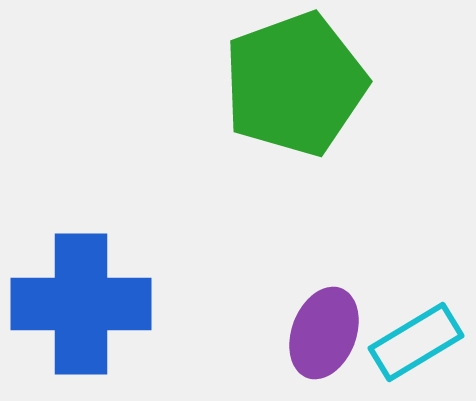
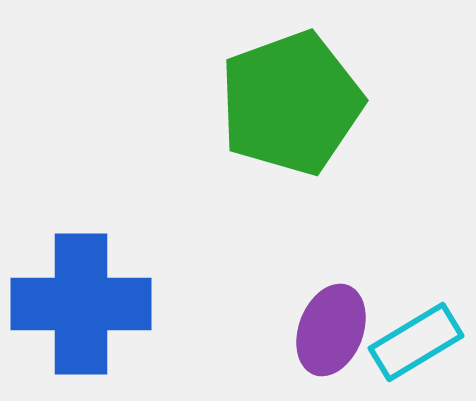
green pentagon: moved 4 px left, 19 px down
purple ellipse: moved 7 px right, 3 px up
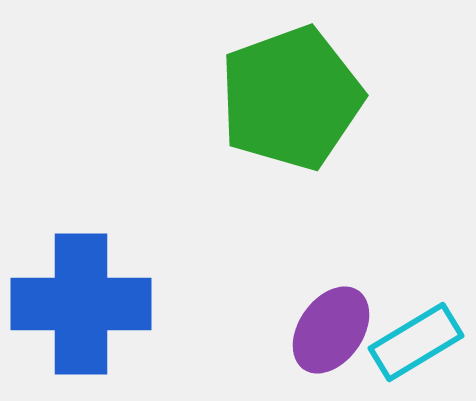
green pentagon: moved 5 px up
purple ellipse: rotated 14 degrees clockwise
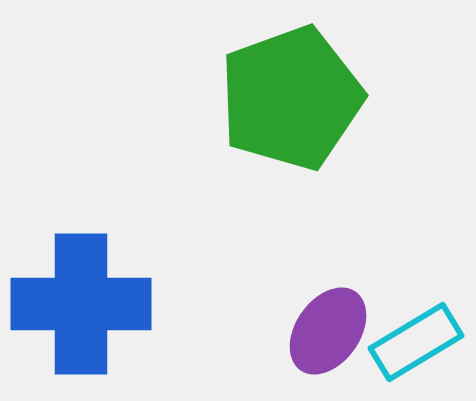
purple ellipse: moved 3 px left, 1 px down
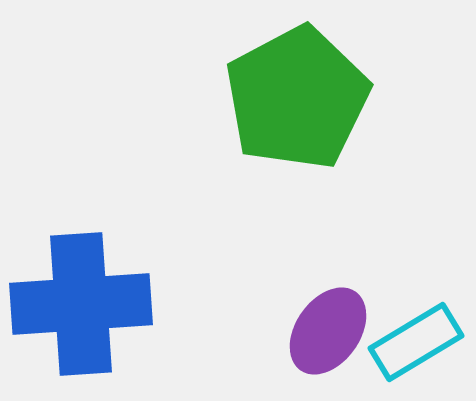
green pentagon: moved 6 px right; rotated 8 degrees counterclockwise
blue cross: rotated 4 degrees counterclockwise
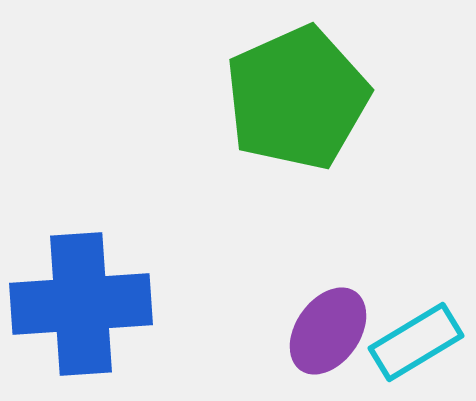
green pentagon: rotated 4 degrees clockwise
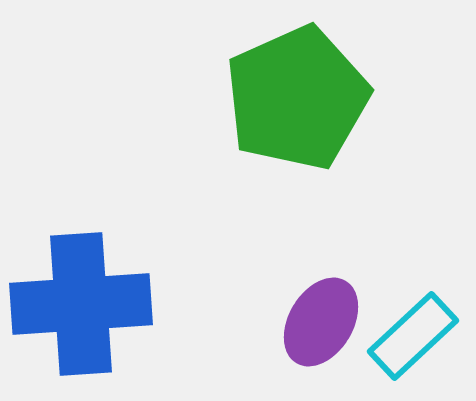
purple ellipse: moved 7 px left, 9 px up; rotated 4 degrees counterclockwise
cyan rectangle: moved 3 px left, 6 px up; rotated 12 degrees counterclockwise
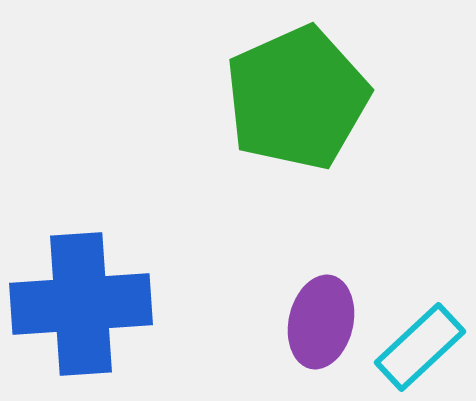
purple ellipse: rotated 18 degrees counterclockwise
cyan rectangle: moved 7 px right, 11 px down
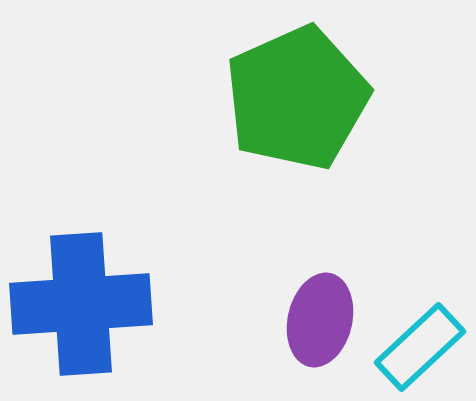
purple ellipse: moved 1 px left, 2 px up
